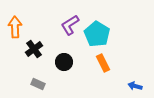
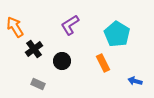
orange arrow: rotated 30 degrees counterclockwise
cyan pentagon: moved 20 px right
black circle: moved 2 px left, 1 px up
blue arrow: moved 5 px up
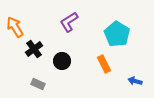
purple L-shape: moved 1 px left, 3 px up
orange rectangle: moved 1 px right, 1 px down
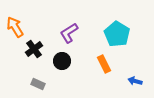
purple L-shape: moved 11 px down
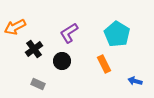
orange arrow: rotated 85 degrees counterclockwise
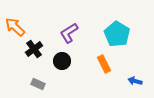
orange arrow: rotated 70 degrees clockwise
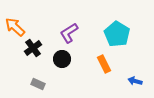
black cross: moved 1 px left, 1 px up
black circle: moved 2 px up
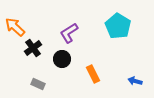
cyan pentagon: moved 1 px right, 8 px up
orange rectangle: moved 11 px left, 10 px down
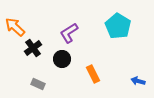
blue arrow: moved 3 px right
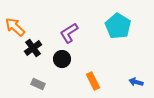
orange rectangle: moved 7 px down
blue arrow: moved 2 px left, 1 px down
